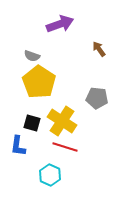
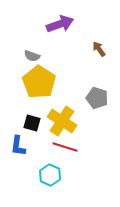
gray pentagon: rotated 10 degrees clockwise
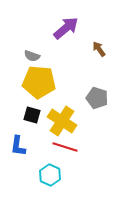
purple arrow: moved 6 px right, 4 px down; rotated 20 degrees counterclockwise
yellow pentagon: rotated 28 degrees counterclockwise
black square: moved 8 px up
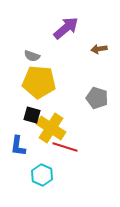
brown arrow: rotated 63 degrees counterclockwise
yellow cross: moved 11 px left, 7 px down
cyan hexagon: moved 8 px left
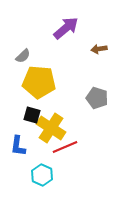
gray semicircle: moved 9 px left; rotated 63 degrees counterclockwise
red line: rotated 40 degrees counterclockwise
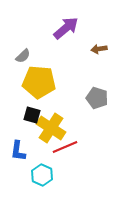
blue L-shape: moved 5 px down
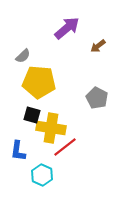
purple arrow: moved 1 px right
brown arrow: moved 1 px left, 3 px up; rotated 28 degrees counterclockwise
gray pentagon: rotated 10 degrees clockwise
yellow cross: rotated 24 degrees counterclockwise
red line: rotated 15 degrees counterclockwise
